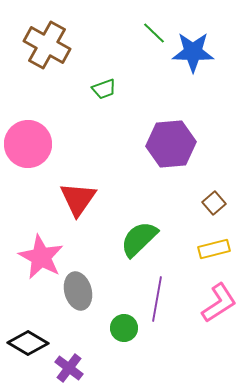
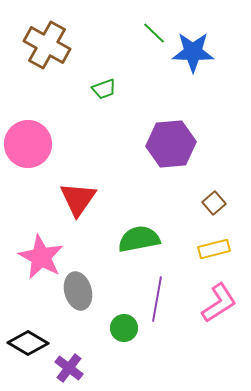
green semicircle: rotated 33 degrees clockwise
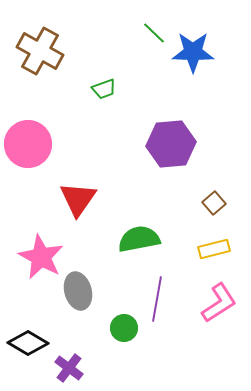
brown cross: moved 7 px left, 6 px down
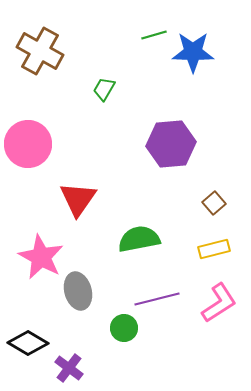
green line: moved 2 px down; rotated 60 degrees counterclockwise
green trapezoid: rotated 140 degrees clockwise
purple line: rotated 66 degrees clockwise
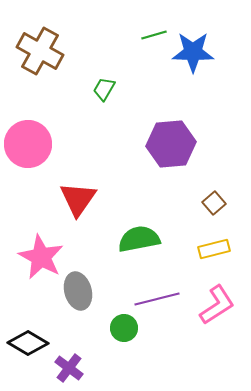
pink L-shape: moved 2 px left, 2 px down
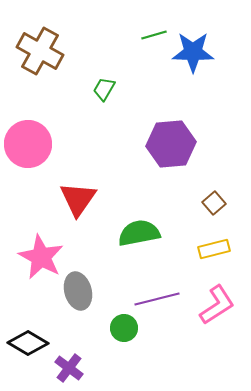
green semicircle: moved 6 px up
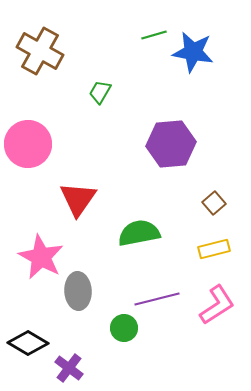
blue star: rotated 9 degrees clockwise
green trapezoid: moved 4 px left, 3 px down
gray ellipse: rotated 12 degrees clockwise
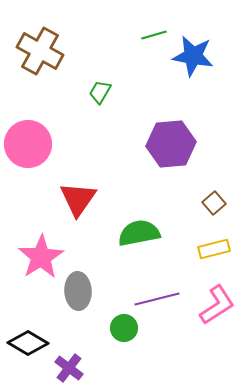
blue star: moved 4 px down
pink star: rotated 12 degrees clockwise
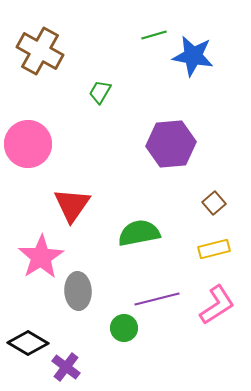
red triangle: moved 6 px left, 6 px down
purple cross: moved 3 px left, 1 px up
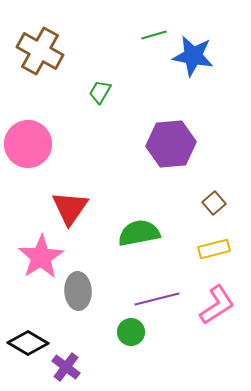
red triangle: moved 2 px left, 3 px down
green circle: moved 7 px right, 4 px down
